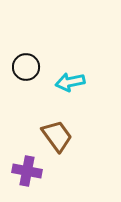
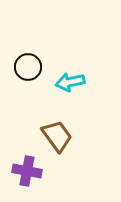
black circle: moved 2 px right
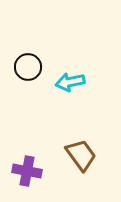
brown trapezoid: moved 24 px right, 19 px down
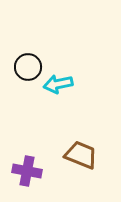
cyan arrow: moved 12 px left, 2 px down
brown trapezoid: rotated 32 degrees counterclockwise
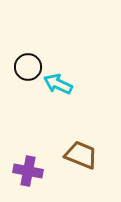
cyan arrow: rotated 36 degrees clockwise
purple cross: moved 1 px right
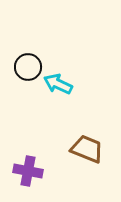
brown trapezoid: moved 6 px right, 6 px up
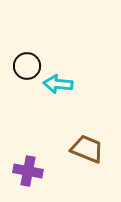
black circle: moved 1 px left, 1 px up
cyan arrow: rotated 20 degrees counterclockwise
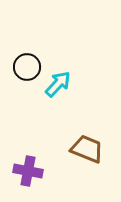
black circle: moved 1 px down
cyan arrow: rotated 128 degrees clockwise
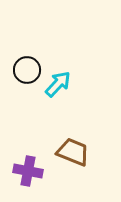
black circle: moved 3 px down
brown trapezoid: moved 14 px left, 3 px down
